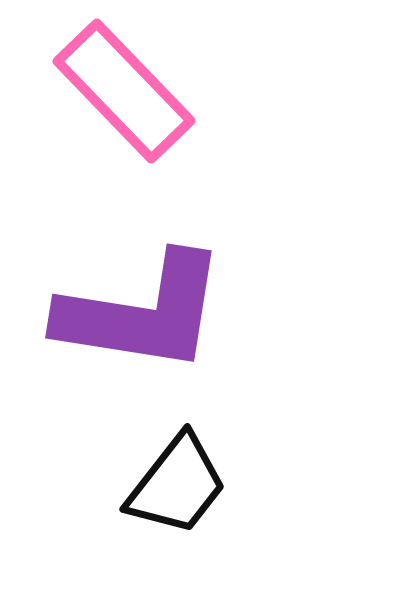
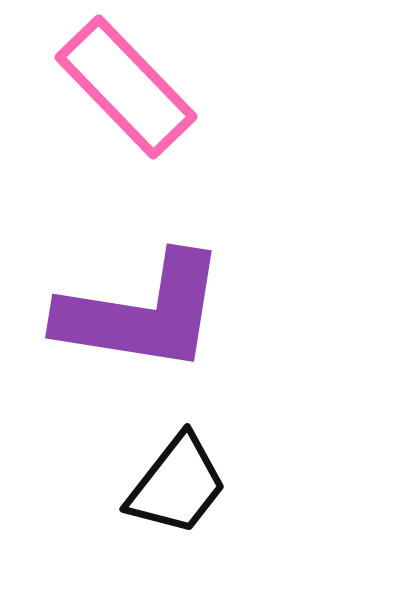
pink rectangle: moved 2 px right, 4 px up
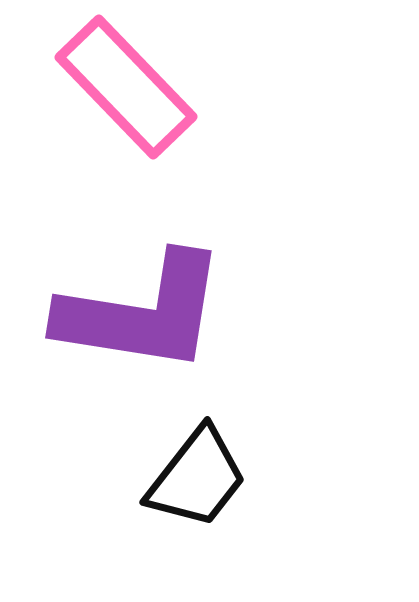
black trapezoid: moved 20 px right, 7 px up
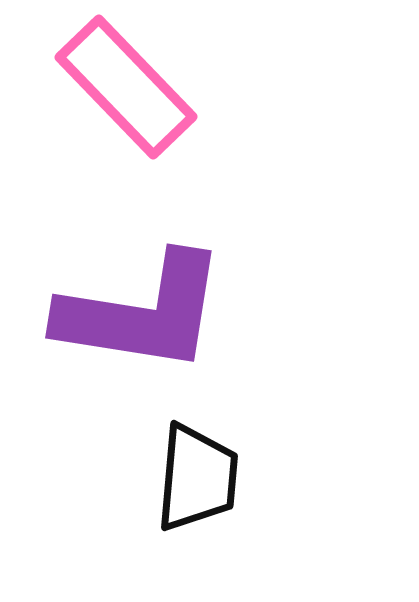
black trapezoid: rotated 33 degrees counterclockwise
